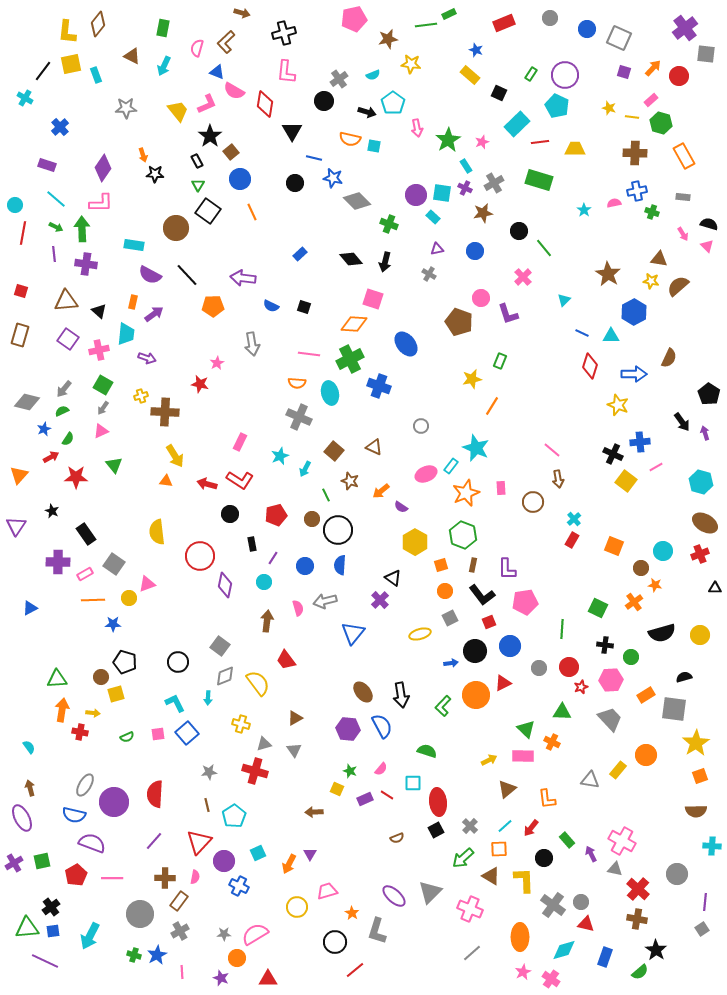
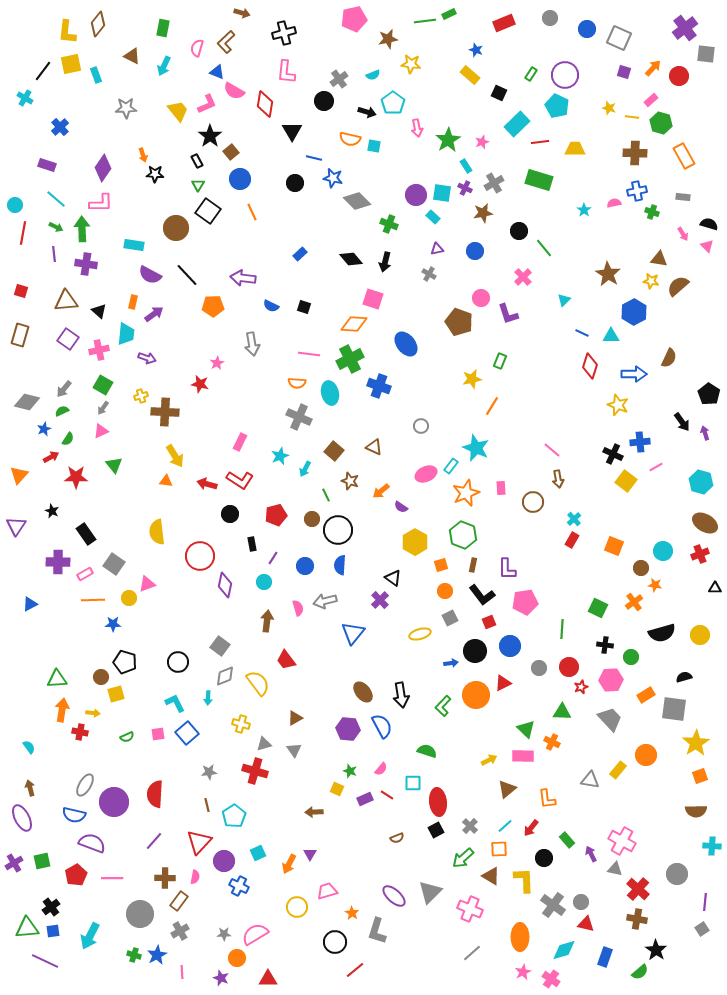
green line at (426, 25): moved 1 px left, 4 px up
blue triangle at (30, 608): moved 4 px up
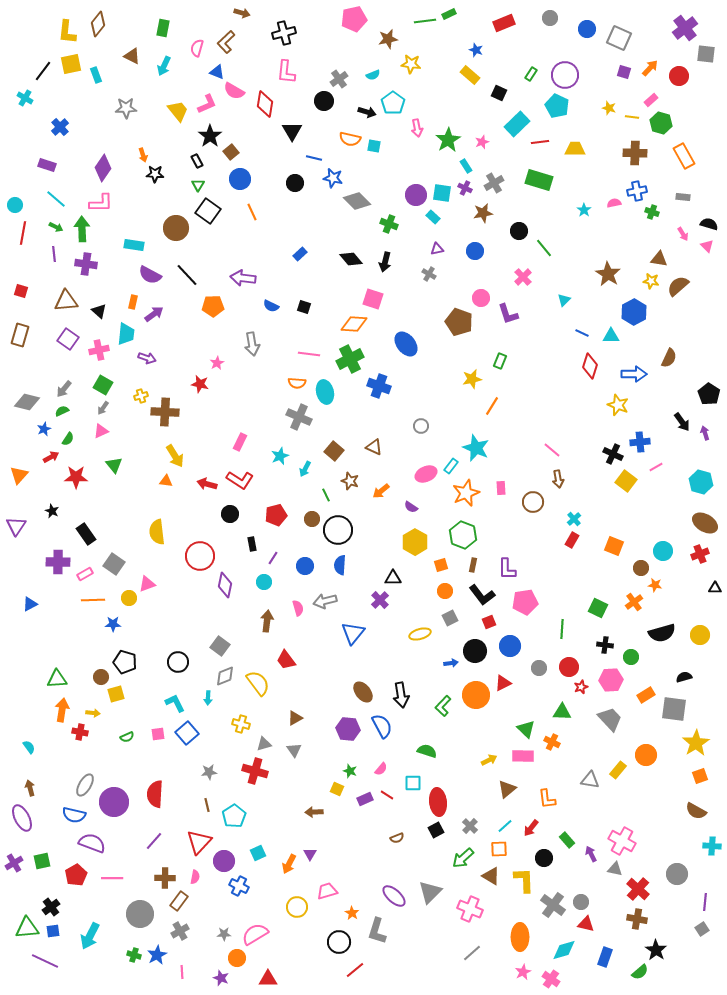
orange arrow at (653, 68): moved 3 px left
cyan ellipse at (330, 393): moved 5 px left, 1 px up
purple semicircle at (401, 507): moved 10 px right
black triangle at (393, 578): rotated 36 degrees counterclockwise
brown semicircle at (696, 811): rotated 30 degrees clockwise
black circle at (335, 942): moved 4 px right
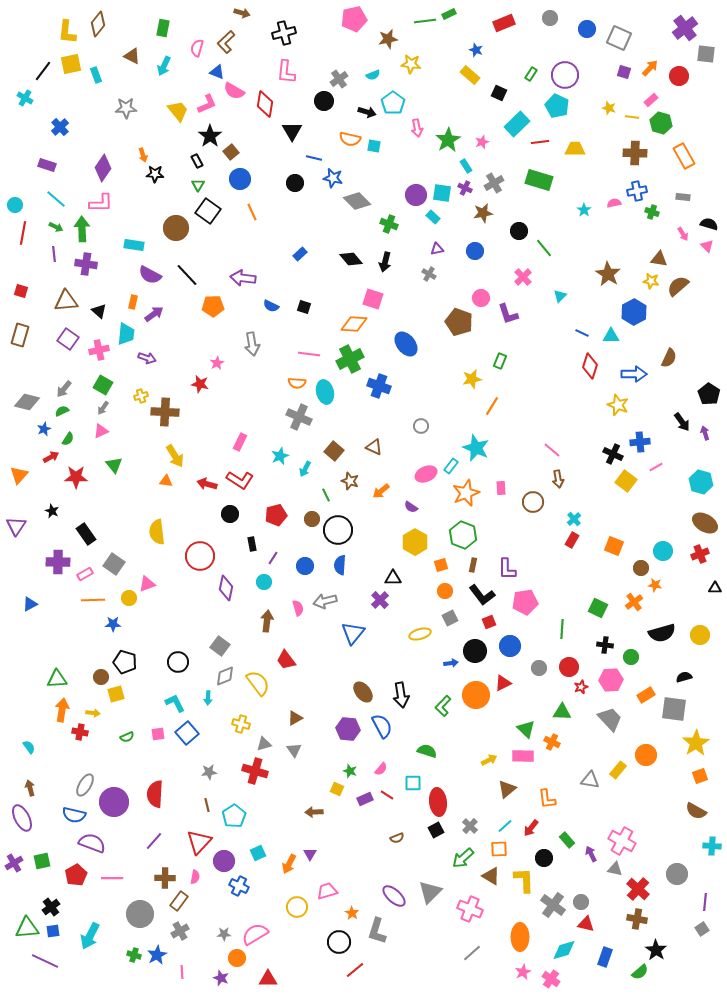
cyan triangle at (564, 300): moved 4 px left, 4 px up
purple diamond at (225, 585): moved 1 px right, 3 px down
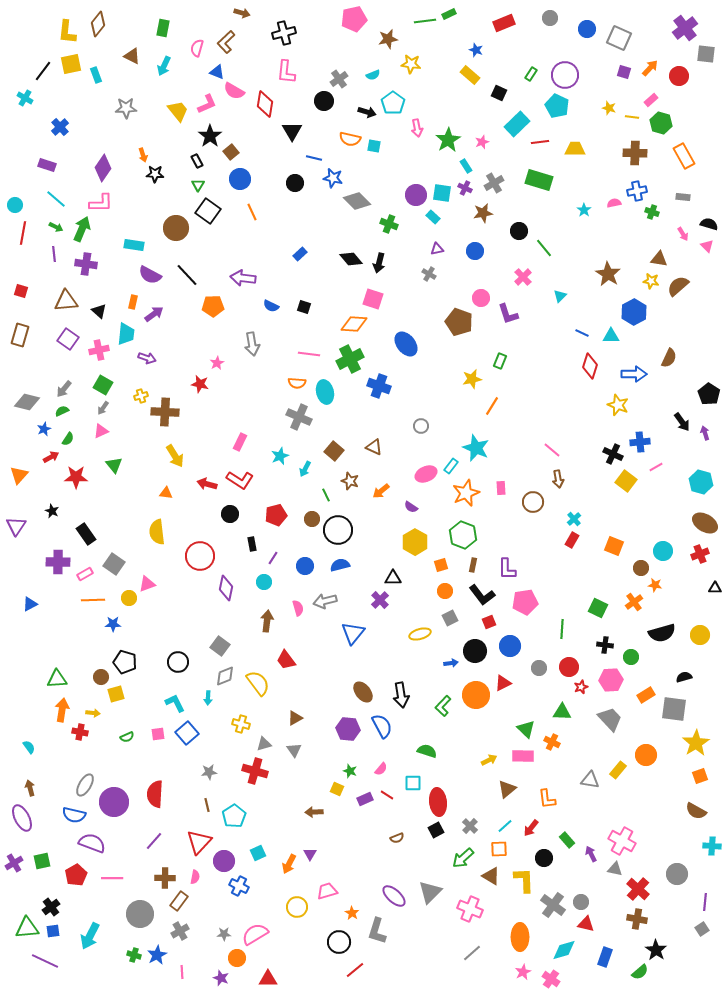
green arrow at (82, 229): rotated 25 degrees clockwise
black arrow at (385, 262): moved 6 px left, 1 px down
orange triangle at (166, 481): moved 12 px down
blue semicircle at (340, 565): rotated 72 degrees clockwise
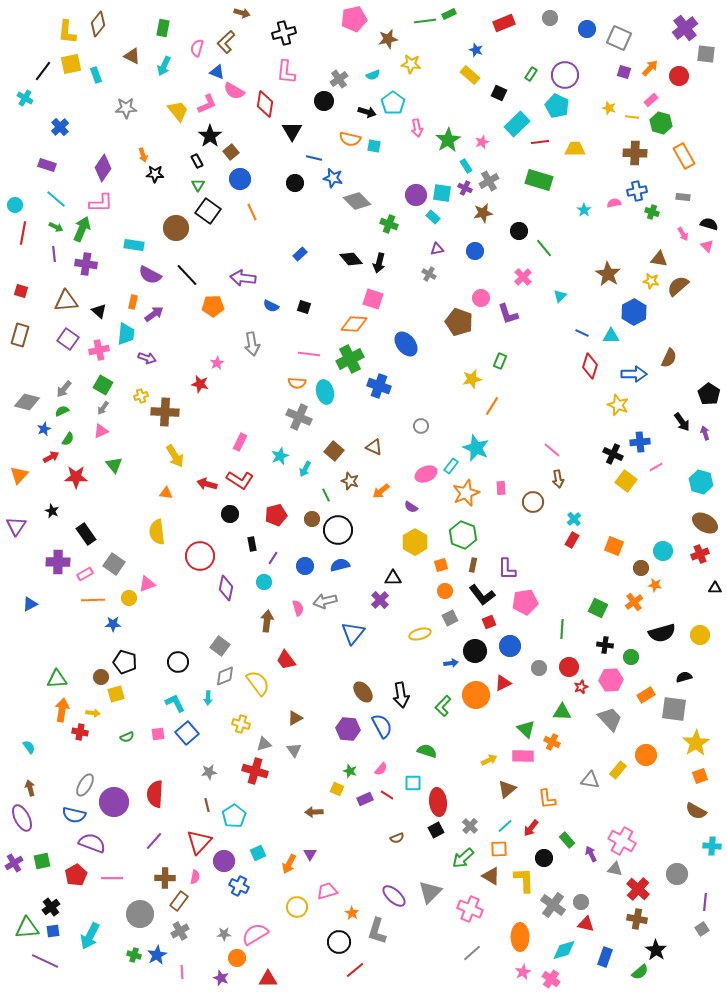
gray cross at (494, 183): moved 5 px left, 2 px up
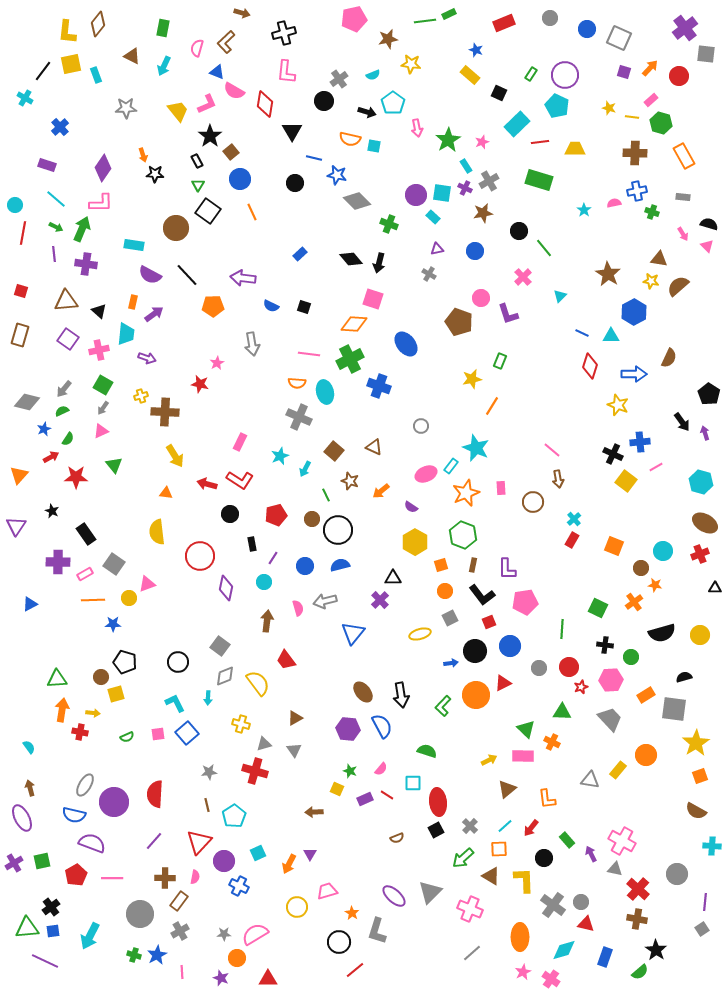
blue star at (333, 178): moved 4 px right, 3 px up
